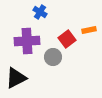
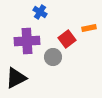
orange rectangle: moved 2 px up
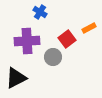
orange rectangle: rotated 16 degrees counterclockwise
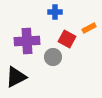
blue cross: moved 15 px right; rotated 32 degrees counterclockwise
red square: rotated 24 degrees counterclockwise
black triangle: moved 1 px up
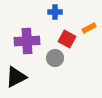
gray circle: moved 2 px right, 1 px down
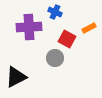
blue cross: rotated 24 degrees clockwise
purple cross: moved 2 px right, 14 px up
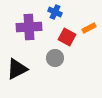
red square: moved 2 px up
black triangle: moved 1 px right, 8 px up
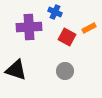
gray circle: moved 10 px right, 13 px down
black triangle: moved 1 px left, 1 px down; rotated 45 degrees clockwise
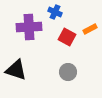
orange rectangle: moved 1 px right, 1 px down
gray circle: moved 3 px right, 1 px down
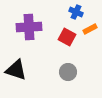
blue cross: moved 21 px right
